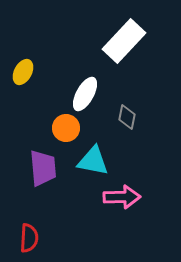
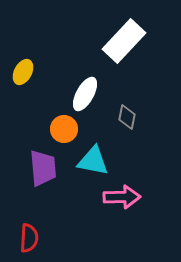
orange circle: moved 2 px left, 1 px down
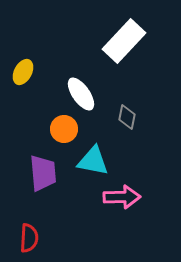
white ellipse: moved 4 px left; rotated 64 degrees counterclockwise
purple trapezoid: moved 5 px down
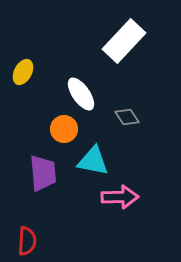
gray diamond: rotated 45 degrees counterclockwise
pink arrow: moved 2 px left
red semicircle: moved 2 px left, 3 px down
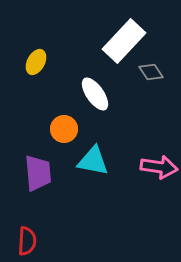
yellow ellipse: moved 13 px right, 10 px up
white ellipse: moved 14 px right
gray diamond: moved 24 px right, 45 px up
purple trapezoid: moved 5 px left
pink arrow: moved 39 px right, 30 px up; rotated 9 degrees clockwise
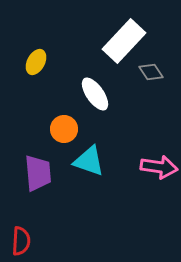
cyan triangle: moved 4 px left; rotated 8 degrees clockwise
red semicircle: moved 6 px left
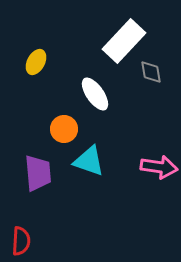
gray diamond: rotated 25 degrees clockwise
